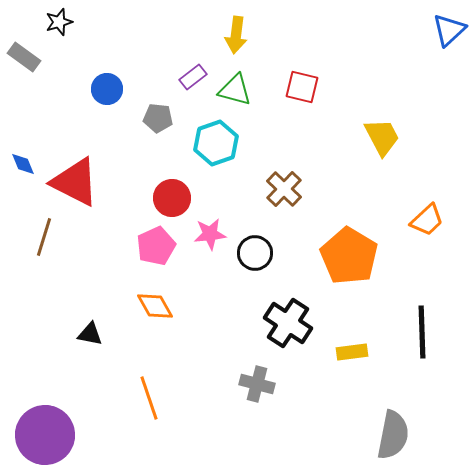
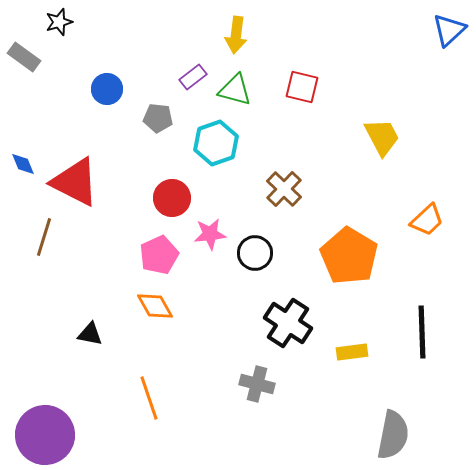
pink pentagon: moved 3 px right, 9 px down
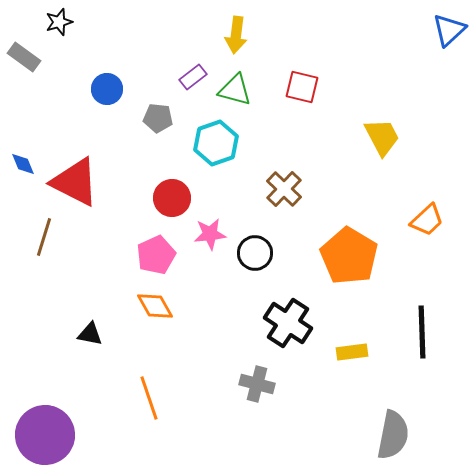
pink pentagon: moved 3 px left
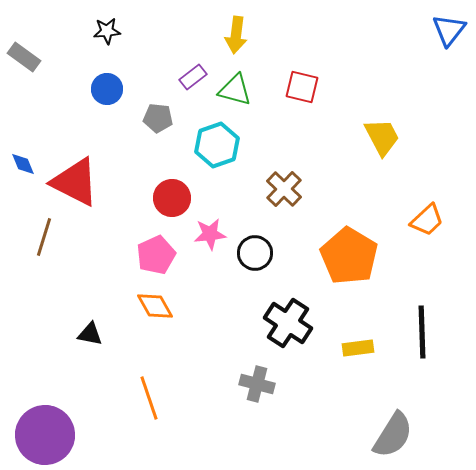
black star: moved 48 px right, 9 px down; rotated 12 degrees clockwise
blue triangle: rotated 9 degrees counterclockwise
cyan hexagon: moved 1 px right, 2 px down
yellow rectangle: moved 6 px right, 4 px up
gray semicircle: rotated 21 degrees clockwise
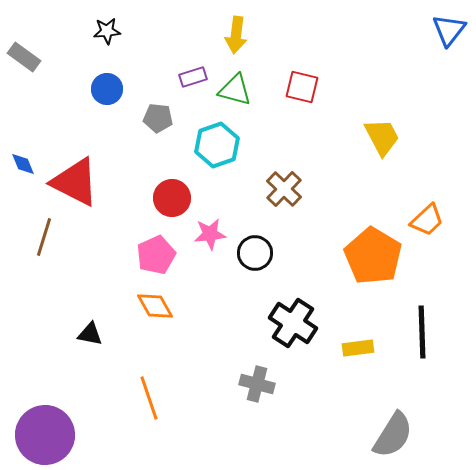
purple rectangle: rotated 20 degrees clockwise
orange pentagon: moved 24 px right
black cross: moved 5 px right
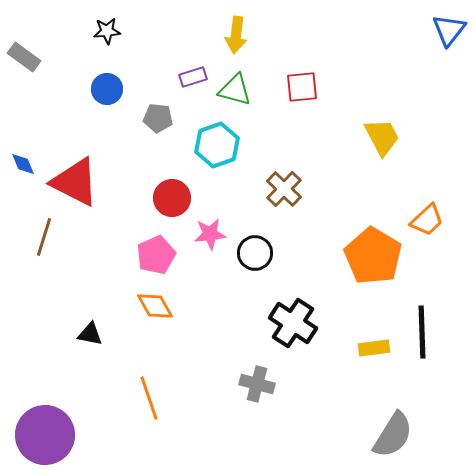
red square: rotated 20 degrees counterclockwise
yellow rectangle: moved 16 px right
